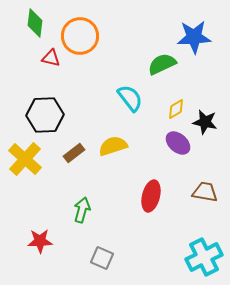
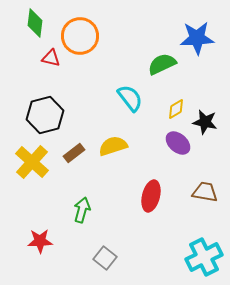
blue star: moved 3 px right, 1 px down
black hexagon: rotated 12 degrees counterclockwise
yellow cross: moved 7 px right, 3 px down
gray square: moved 3 px right; rotated 15 degrees clockwise
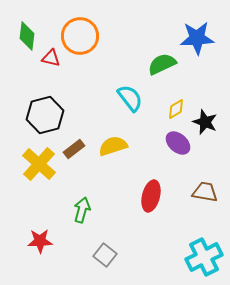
green diamond: moved 8 px left, 13 px down
black star: rotated 10 degrees clockwise
brown rectangle: moved 4 px up
yellow cross: moved 7 px right, 2 px down
gray square: moved 3 px up
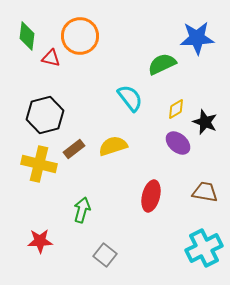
yellow cross: rotated 28 degrees counterclockwise
cyan cross: moved 9 px up
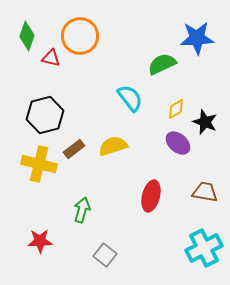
green diamond: rotated 12 degrees clockwise
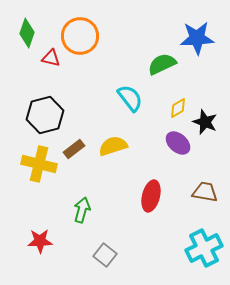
green diamond: moved 3 px up
yellow diamond: moved 2 px right, 1 px up
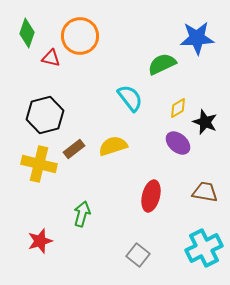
green arrow: moved 4 px down
red star: rotated 15 degrees counterclockwise
gray square: moved 33 px right
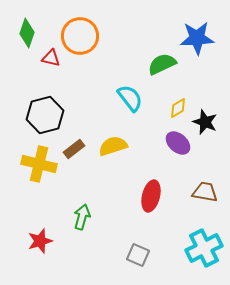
green arrow: moved 3 px down
gray square: rotated 15 degrees counterclockwise
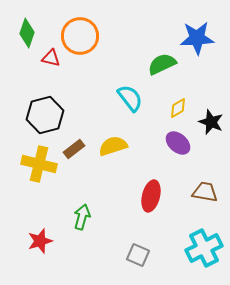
black star: moved 6 px right
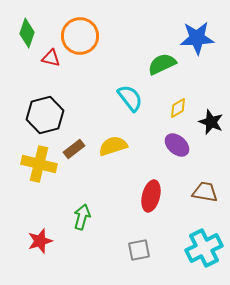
purple ellipse: moved 1 px left, 2 px down
gray square: moved 1 px right, 5 px up; rotated 35 degrees counterclockwise
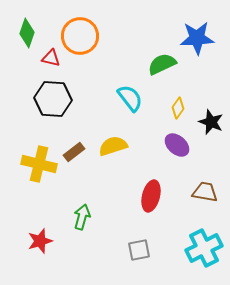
yellow diamond: rotated 25 degrees counterclockwise
black hexagon: moved 8 px right, 16 px up; rotated 18 degrees clockwise
brown rectangle: moved 3 px down
